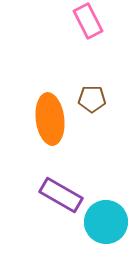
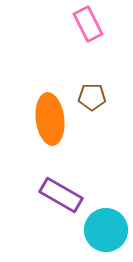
pink rectangle: moved 3 px down
brown pentagon: moved 2 px up
cyan circle: moved 8 px down
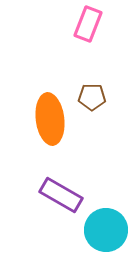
pink rectangle: rotated 48 degrees clockwise
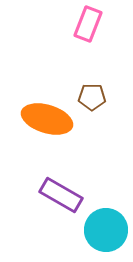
orange ellipse: moved 3 px left; rotated 66 degrees counterclockwise
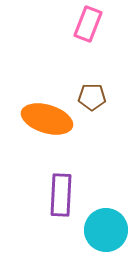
purple rectangle: rotated 63 degrees clockwise
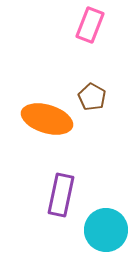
pink rectangle: moved 2 px right, 1 px down
brown pentagon: rotated 28 degrees clockwise
purple rectangle: rotated 9 degrees clockwise
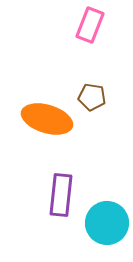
brown pentagon: rotated 20 degrees counterclockwise
purple rectangle: rotated 6 degrees counterclockwise
cyan circle: moved 1 px right, 7 px up
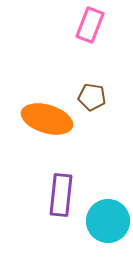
cyan circle: moved 1 px right, 2 px up
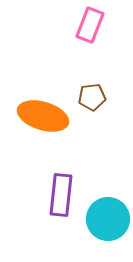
brown pentagon: rotated 16 degrees counterclockwise
orange ellipse: moved 4 px left, 3 px up
cyan circle: moved 2 px up
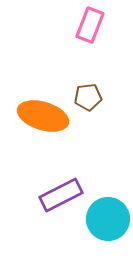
brown pentagon: moved 4 px left
purple rectangle: rotated 57 degrees clockwise
